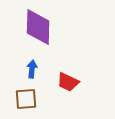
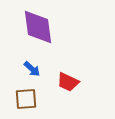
purple diamond: rotated 9 degrees counterclockwise
blue arrow: rotated 126 degrees clockwise
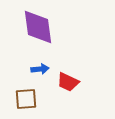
blue arrow: moved 8 px right; rotated 48 degrees counterclockwise
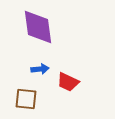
brown square: rotated 10 degrees clockwise
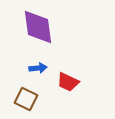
blue arrow: moved 2 px left, 1 px up
brown square: rotated 20 degrees clockwise
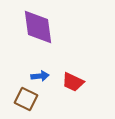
blue arrow: moved 2 px right, 8 px down
red trapezoid: moved 5 px right
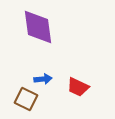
blue arrow: moved 3 px right, 3 px down
red trapezoid: moved 5 px right, 5 px down
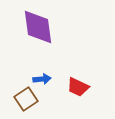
blue arrow: moved 1 px left
brown square: rotated 30 degrees clockwise
